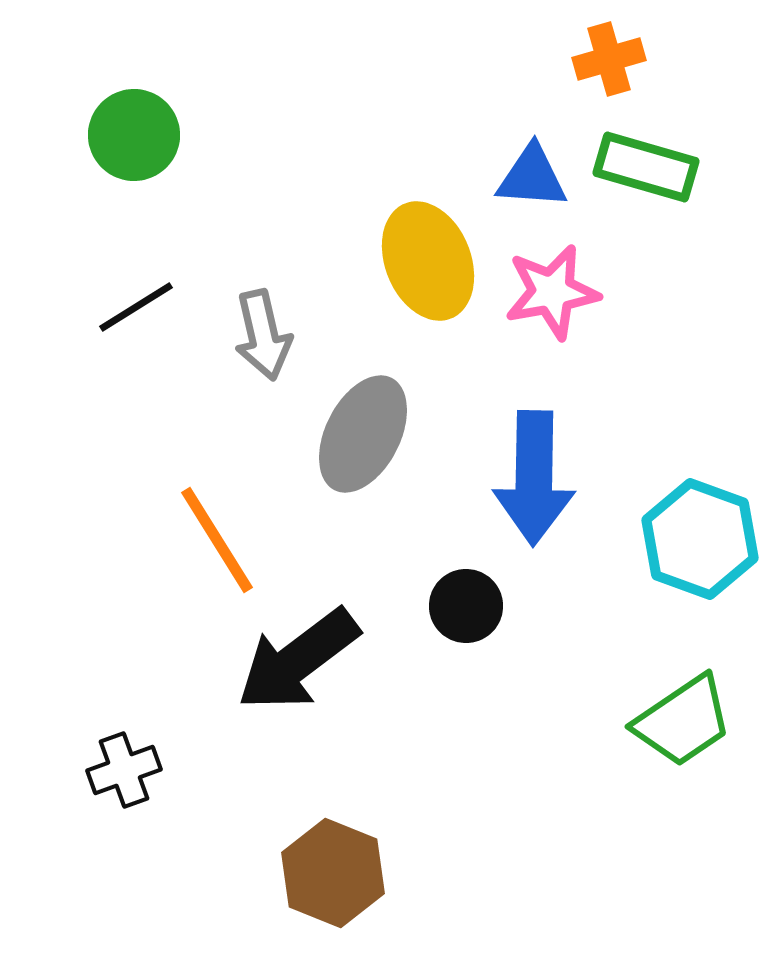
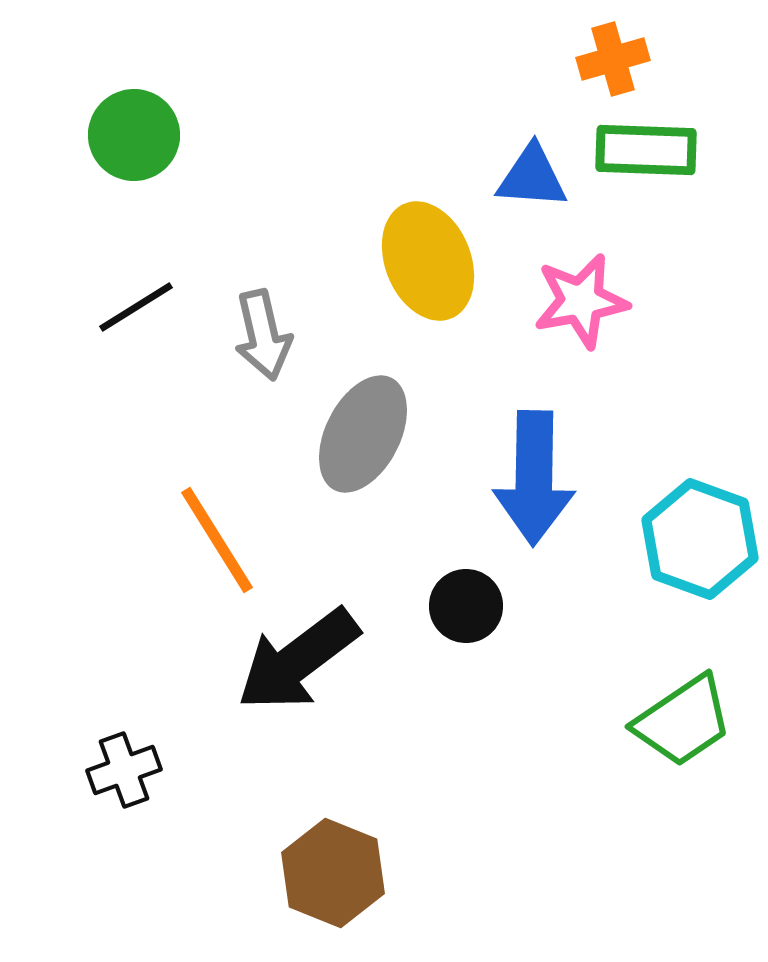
orange cross: moved 4 px right
green rectangle: moved 17 px up; rotated 14 degrees counterclockwise
pink star: moved 29 px right, 9 px down
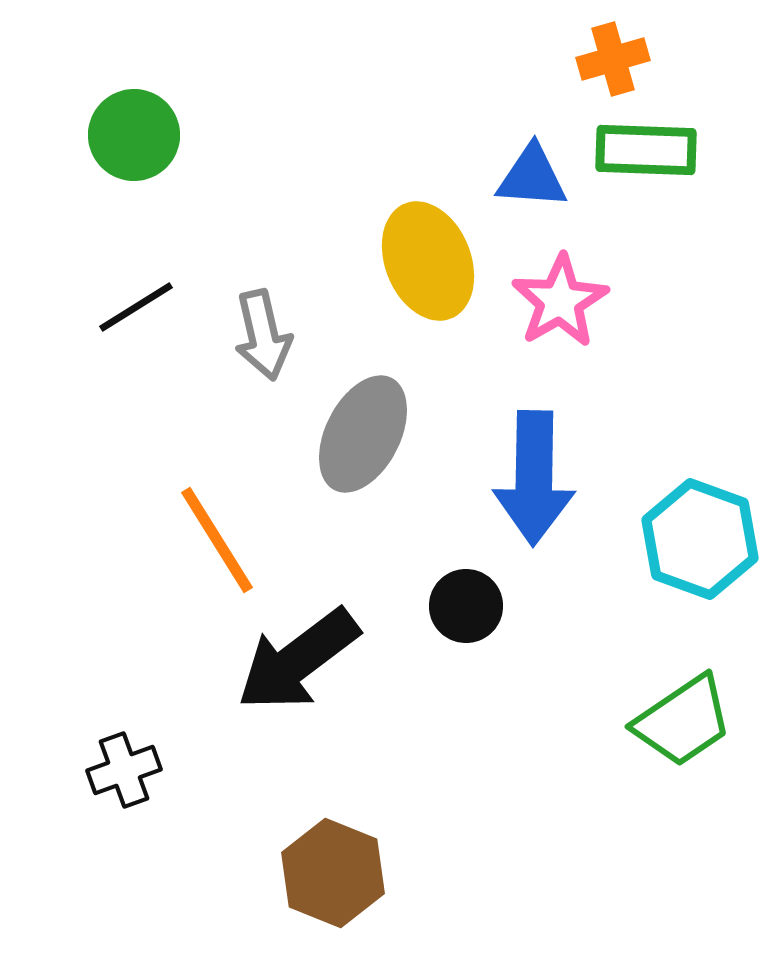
pink star: moved 21 px left; rotated 20 degrees counterclockwise
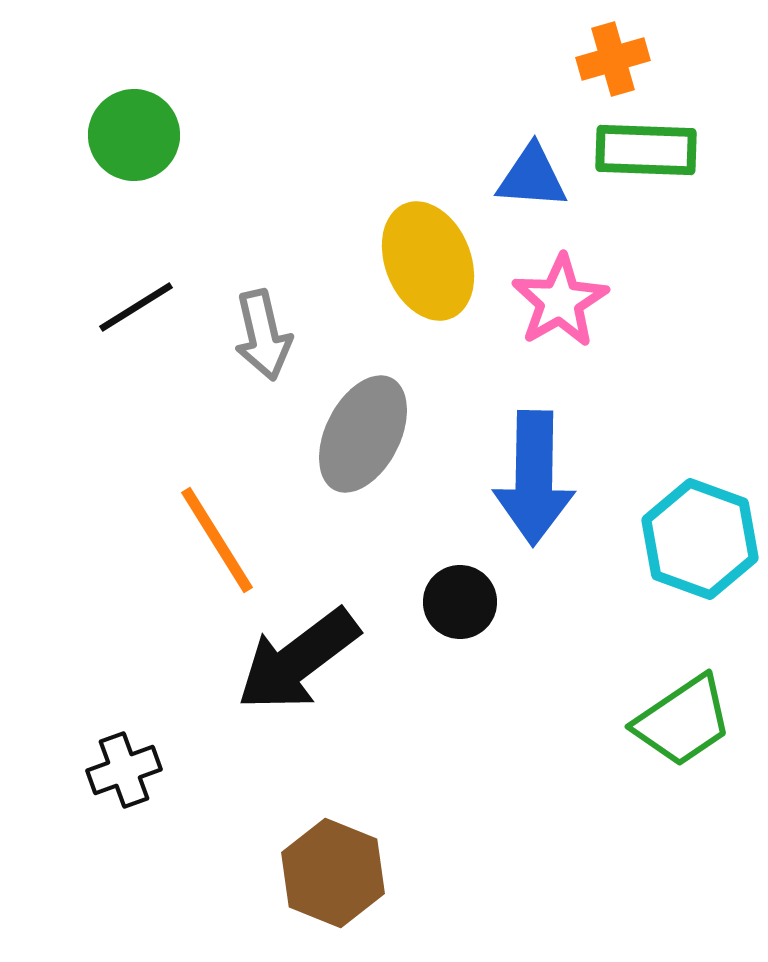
black circle: moved 6 px left, 4 px up
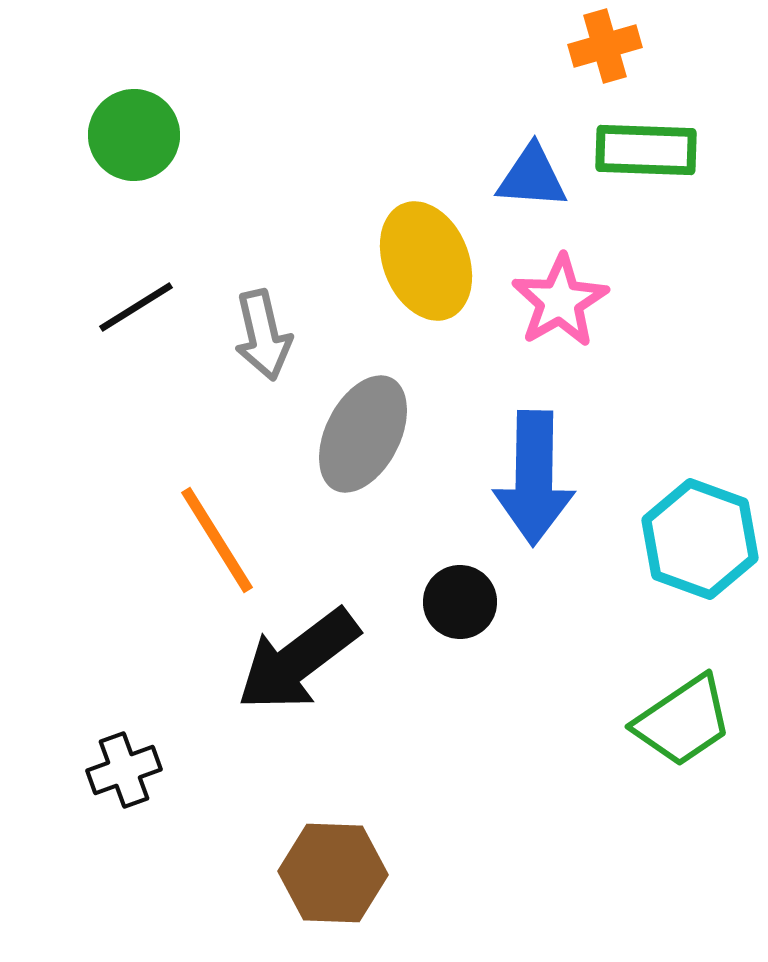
orange cross: moved 8 px left, 13 px up
yellow ellipse: moved 2 px left
brown hexagon: rotated 20 degrees counterclockwise
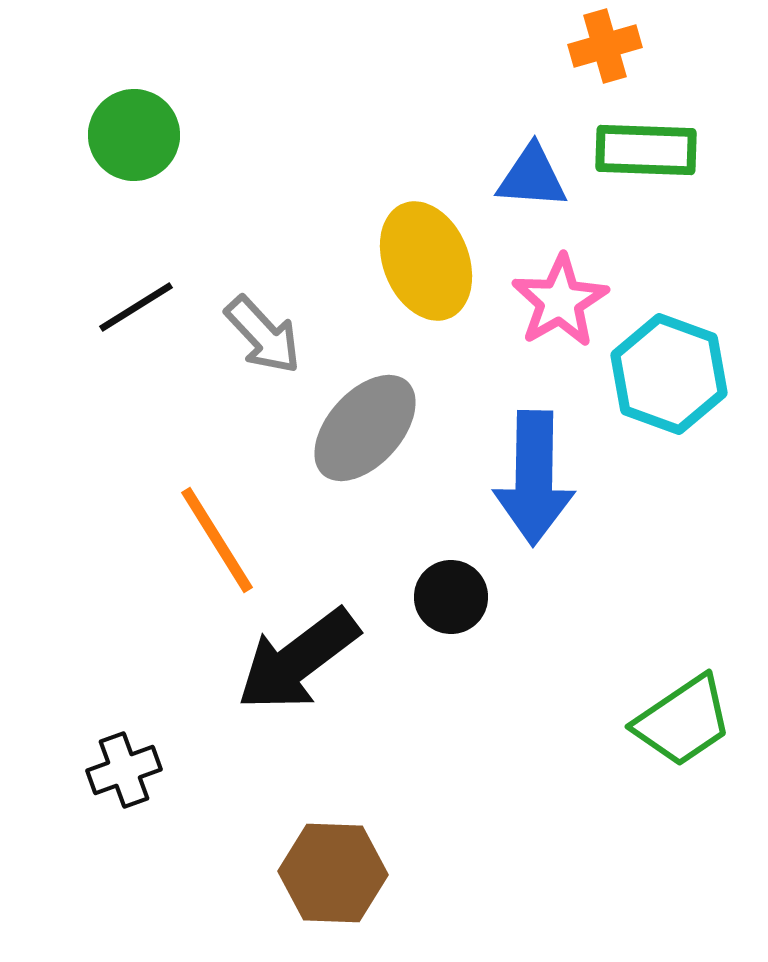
gray arrow: rotated 30 degrees counterclockwise
gray ellipse: moved 2 px right, 6 px up; rotated 15 degrees clockwise
cyan hexagon: moved 31 px left, 165 px up
black circle: moved 9 px left, 5 px up
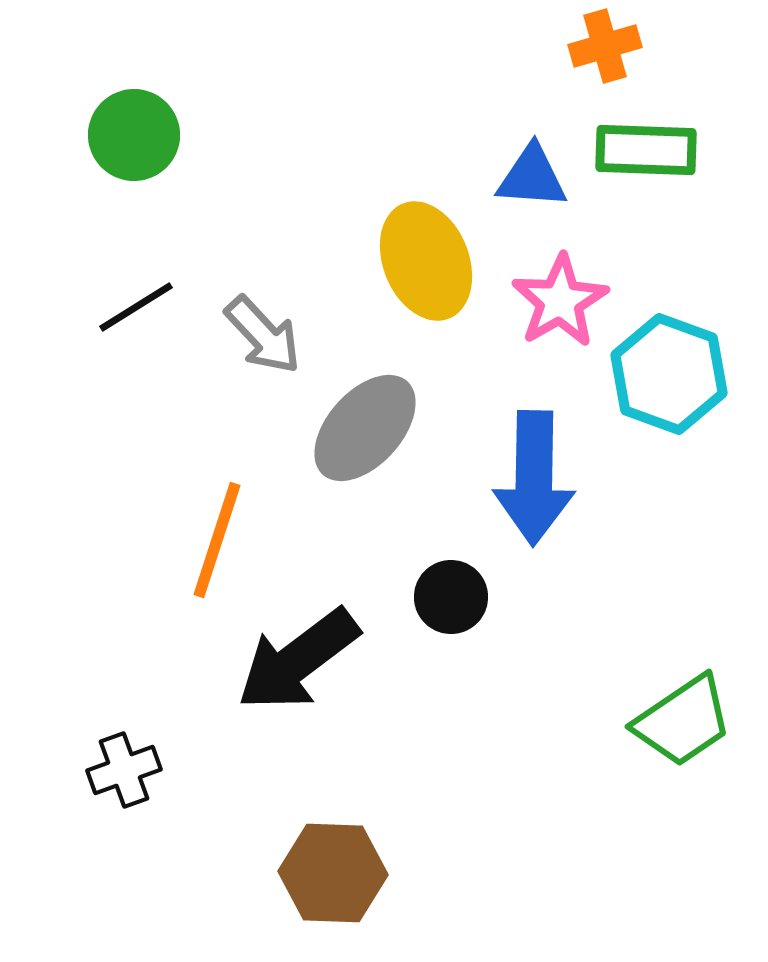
orange line: rotated 50 degrees clockwise
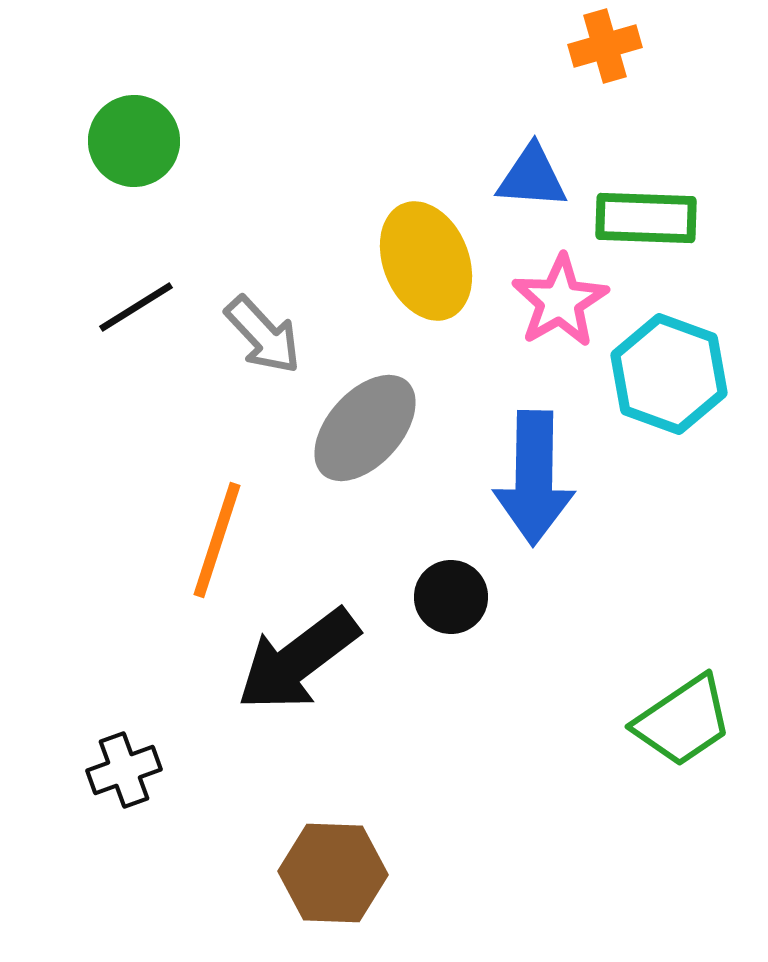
green circle: moved 6 px down
green rectangle: moved 68 px down
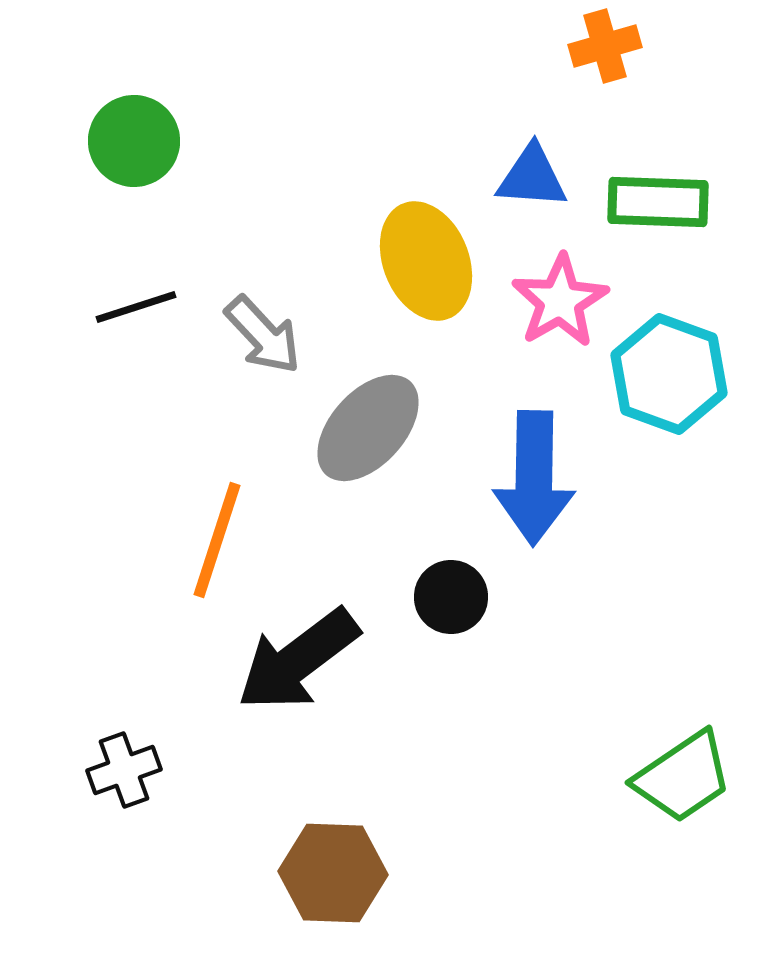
green rectangle: moved 12 px right, 16 px up
black line: rotated 14 degrees clockwise
gray ellipse: moved 3 px right
green trapezoid: moved 56 px down
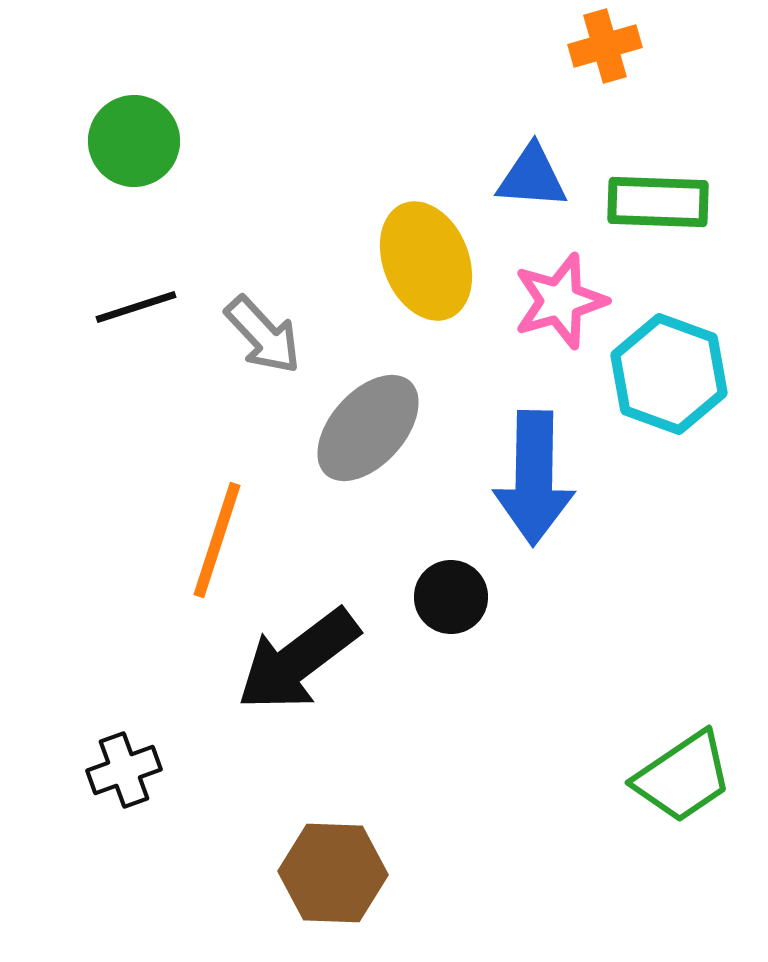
pink star: rotated 14 degrees clockwise
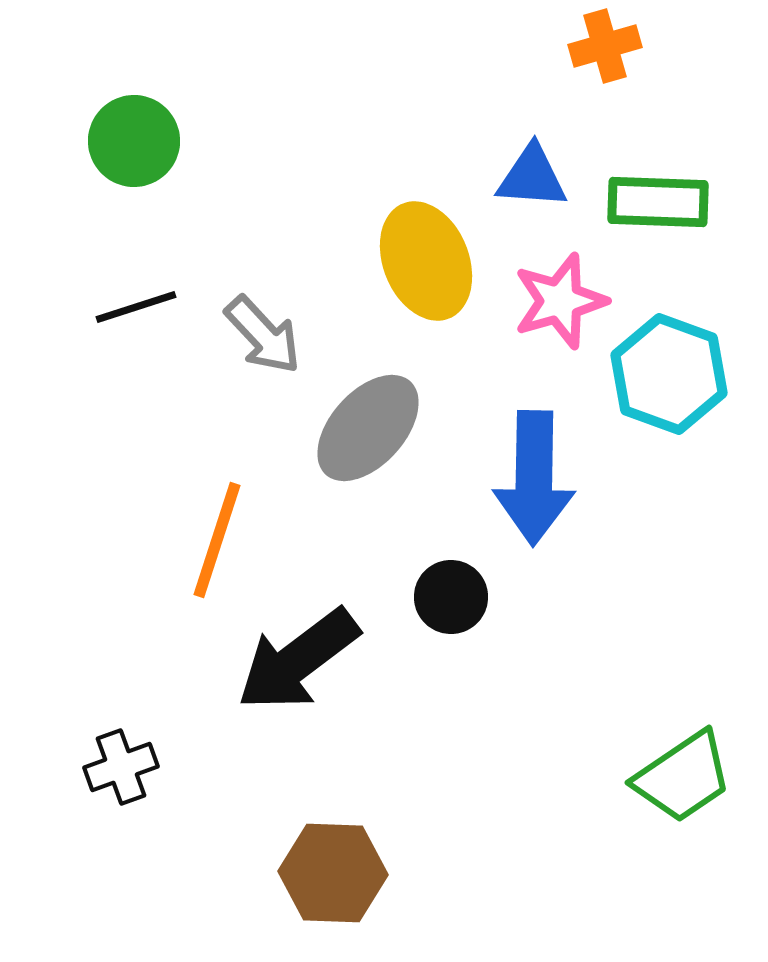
black cross: moved 3 px left, 3 px up
